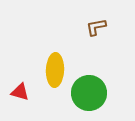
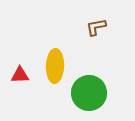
yellow ellipse: moved 4 px up
red triangle: moved 17 px up; rotated 18 degrees counterclockwise
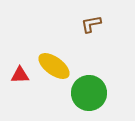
brown L-shape: moved 5 px left, 3 px up
yellow ellipse: moved 1 px left; rotated 56 degrees counterclockwise
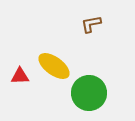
red triangle: moved 1 px down
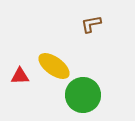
green circle: moved 6 px left, 2 px down
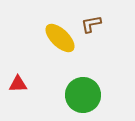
yellow ellipse: moved 6 px right, 28 px up; rotated 8 degrees clockwise
red triangle: moved 2 px left, 8 px down
